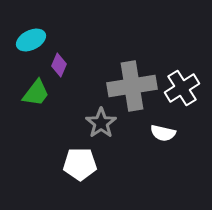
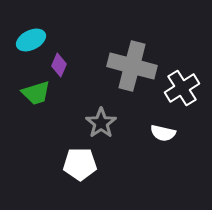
gray cross: moved 20 px up; rotated 24 degrees clockwise
green trapezoid: rotated 36 degrees clockwise
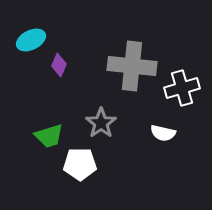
gray cross: rotated 9 degrees counterclockwise
white cross: rotated 16 degrees clockwise
green trapezoid: moved 13 px right, 43 px down
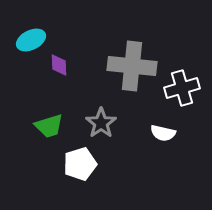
purple diamond: rotated 25 degrees counterclockwise
green trapezoid: moved 10 px up
white pentagon: rotated 16 degrees counterclockwise
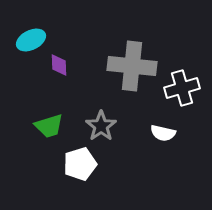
gray star: moved 3 px down
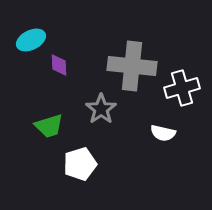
gray star: moved 17 px up
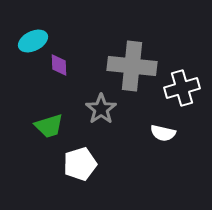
cyan ellipse: moved 2 px right, 1 px down
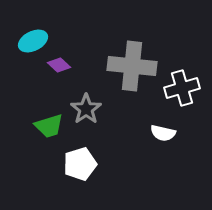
purple diamond: rotated 45 degrees counterclockwise
gray star: moved 15 px left
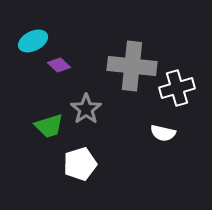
white cross: moved 5 px left
